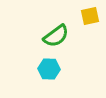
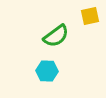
cyan hexagon: moved 2 px left, 2 px down
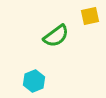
cyan hexagon: moved 13 px left, 10 px down; rotated 25 degrees counterclockwise
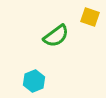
yellow square: moved 1 px down; rotated 30 degrees clockwise
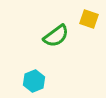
yellow square: moved 1 px left, 2 px down
